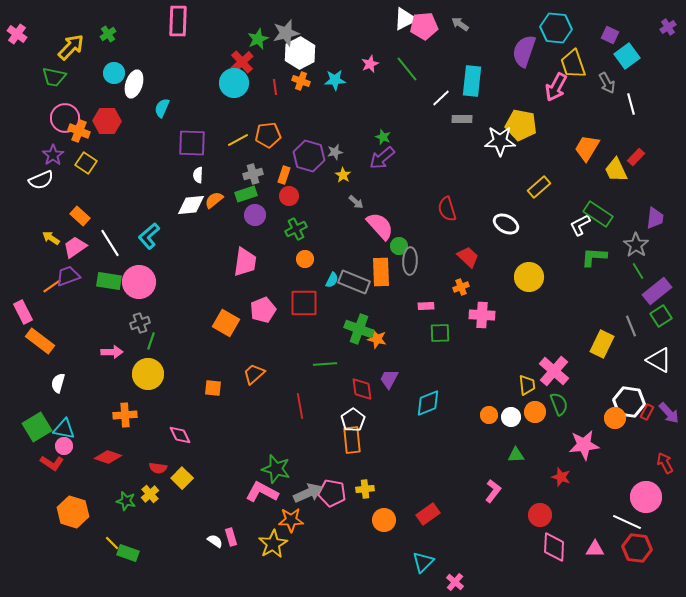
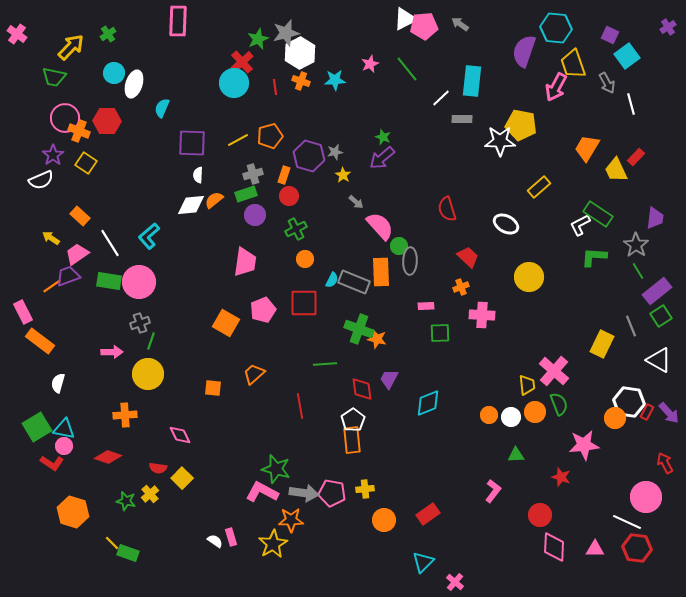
orange pentagon at (268, 135): moved 2 px right, 1 px down; rotated 10 degrees counterclockwise
pink trapezoid at (75, 247): moved 2 px right, 7 px down
gray arrow at (308, 493): moved 4 px left; rotated 32 degrees clockwise
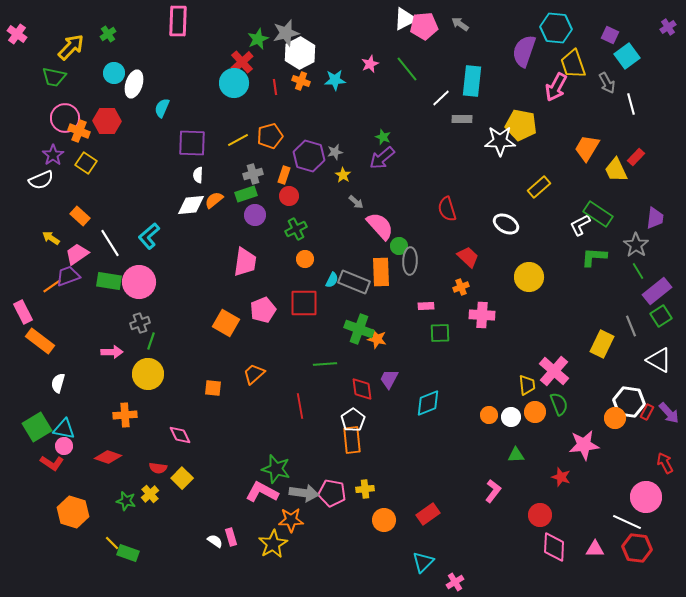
pink cross at (455, 582): rotated 18 degrees clockwise
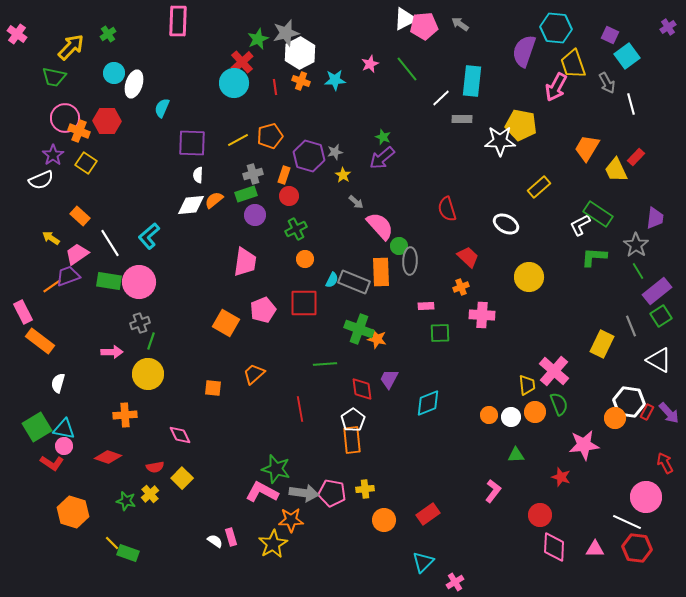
red line at (300, 406): moved 3 px down
red semicircle at (158, 468): moved 3 px left, 1 px up; rotated 18 degrees counterclockwise
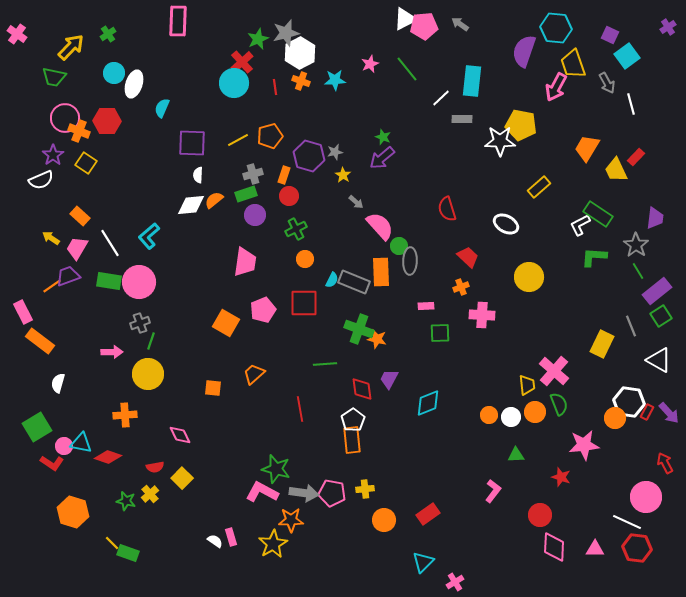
pink trapezoid at (77, 254): moved 6 px up; rotated 25 degrees counterclockwise
cyan triangle at (64, 429): moved 17 px right, 14 px down
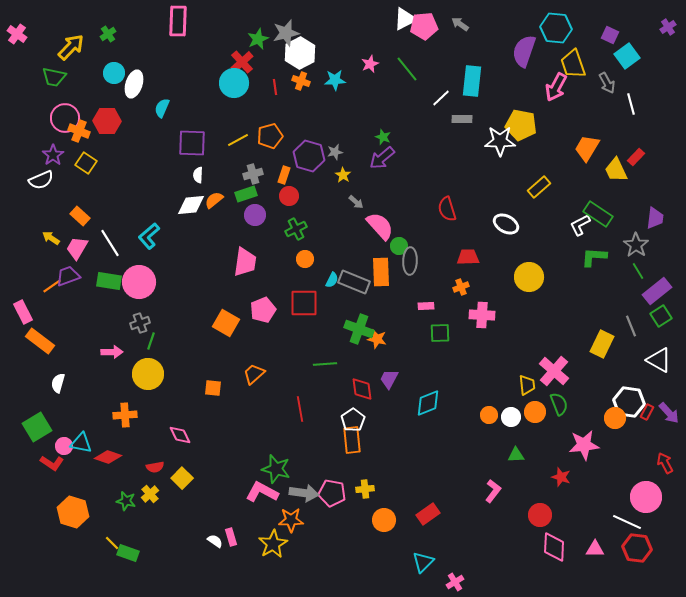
red trapezoid at (468, 257): rotated 45 degrees counterclockwise
